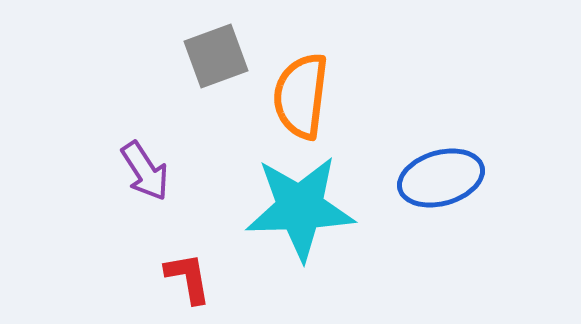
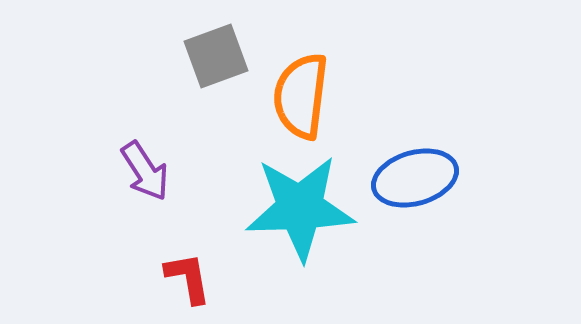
blue ellipse: moved 26 px left
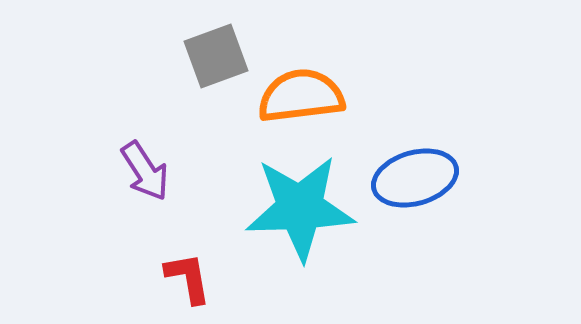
orange semicircle: rotated 76 degrees clockwise
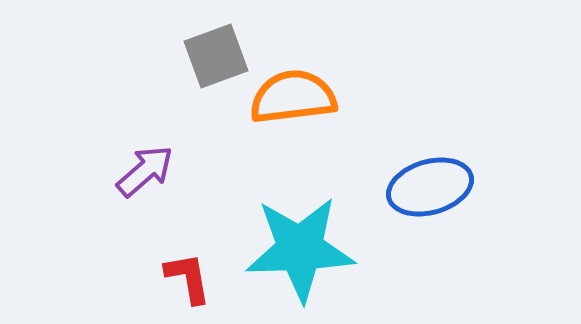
orange semicircle: moved 8 px left, 1 px down
purple arrow: rotated 98 degrees counterclockwise
blue ellipse: moved 15 px right, 9 px down
cyan star: moved 41 px down
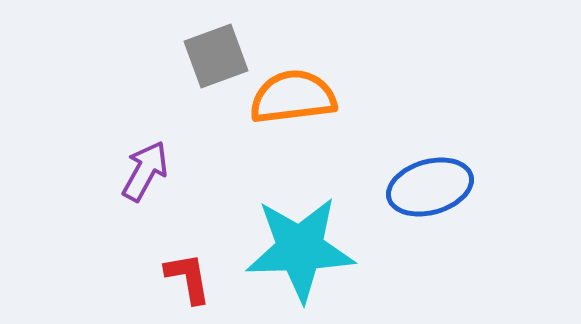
purple arrow: rotated 20 degrees counterclockwise
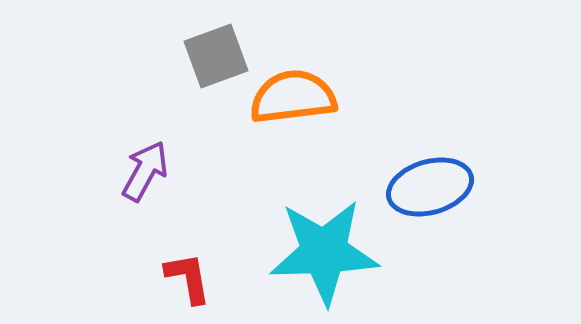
cyan star: moved 24 px right, 3 px down
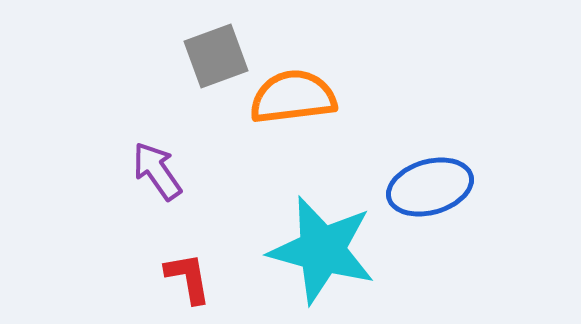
purple arrow: moved 12 px right; rotated 64 degrees counterclockwise
cyan star: moved 2 px left, 2 px up; rotated 17 degrees clockwise
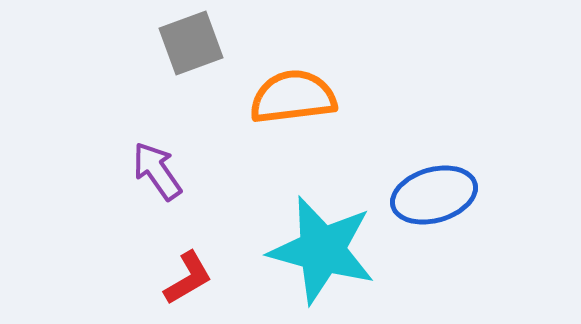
gray square: moved 25 px left, 13 px up
blue ellipse: moved 4 px right, 8 px down
red L-shape: rotated 70 degrees clockwise
